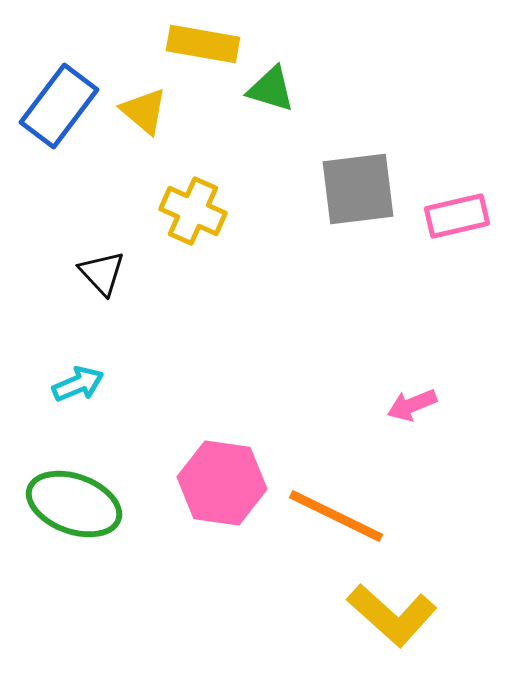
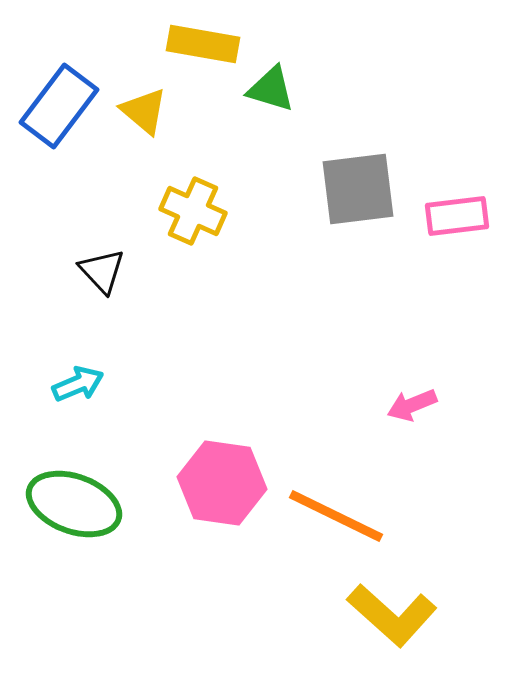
pink rectangle: rotated 6 degrees clockwise
black triangle: moved 2 px up
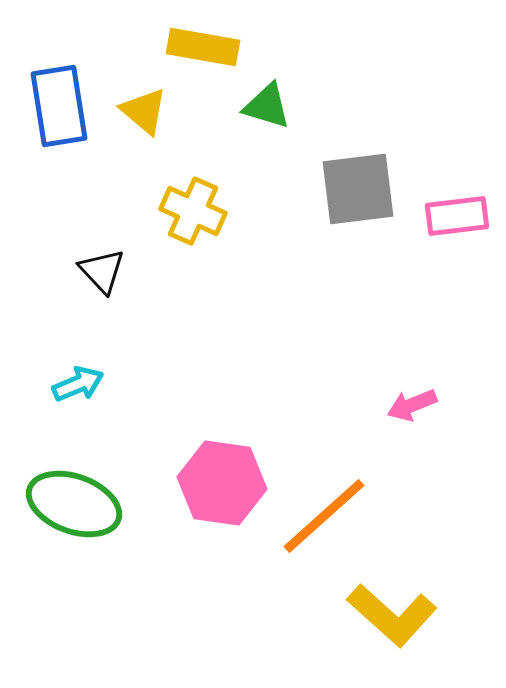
yellow rectangle: moved 3 px down
green triangle: moved 4 px left, 17 px down
blue rectangle: rotated 46 degrees counterclockwise
orange line: moved 12 px left; rotated 68 degrees counterclockwise
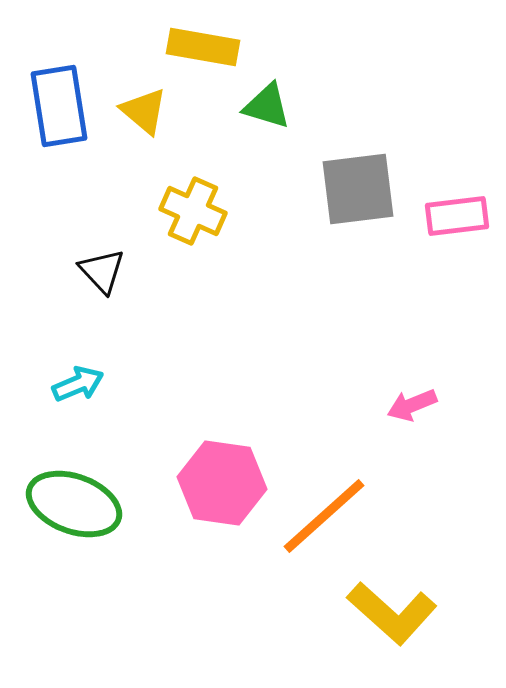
yellow L-shape: moved 2 px up
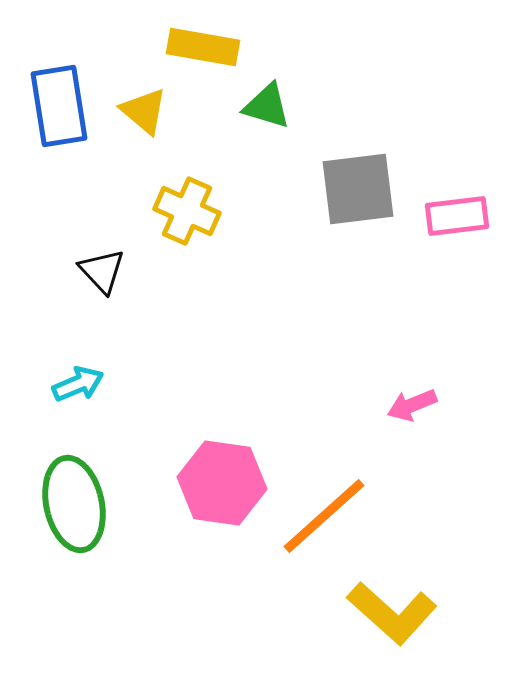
yellow cross: moved 6 px left
green ellipse: rotated 58 degrees clockwise
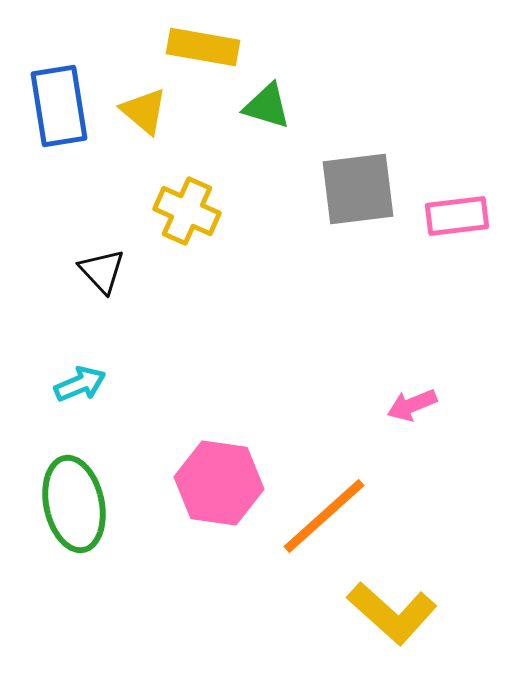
cyan arrow: moved 2 px right
pink hexagon: moved 3 px left
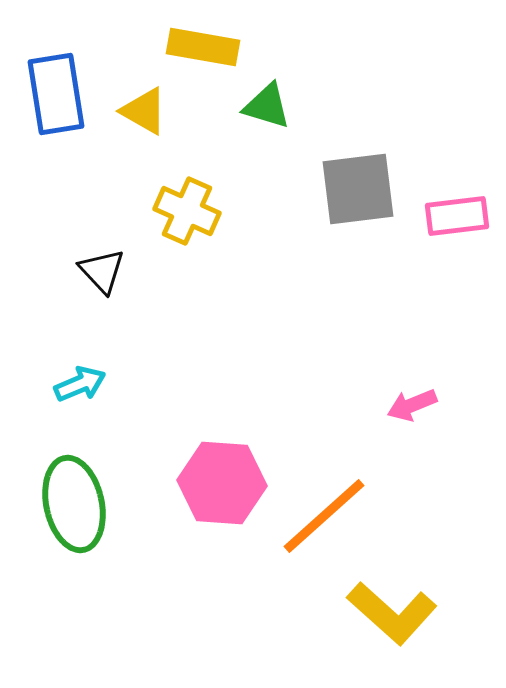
blue rectangle: moved 3 px left, 12 px up
yellow triangle: rotated 10 degrees counterclockwise
pink hexagon: moved 3 px right; rotated 4 degrees counterclockwise
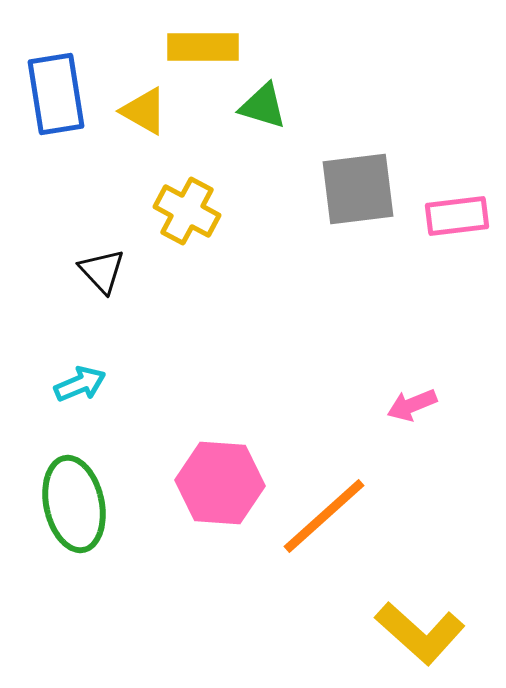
yellow rectangle: rotated 10 degrees counterclockwise
green triangle: moved 4 px left
yellow cross: rotated 4 degrees clockwise
pink hexagon: moved 2 px left
yellow L-shape: moved 28 px right, 20 px down
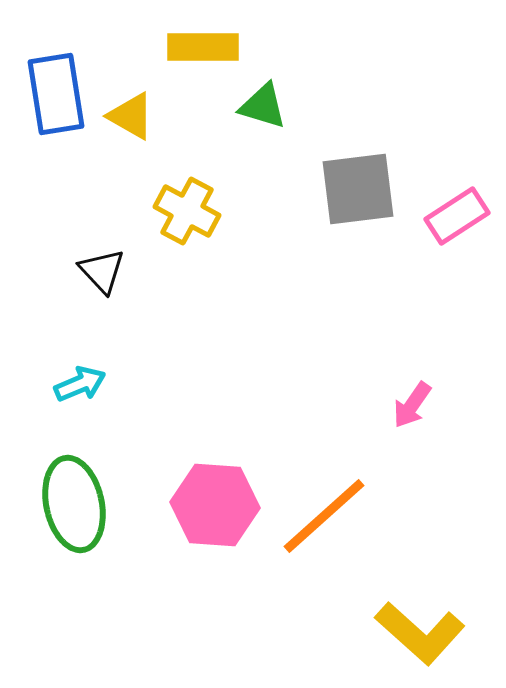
yellow triangle: moved 13 px left, 5 px down
pink rectangle: rotated 26 degrees counterclockwise
pink arrow: rotated 33 degrees counterclockwise
pink hexagon: moved 5 px left, 22 px down
